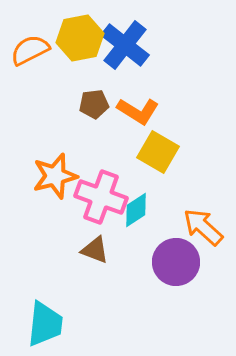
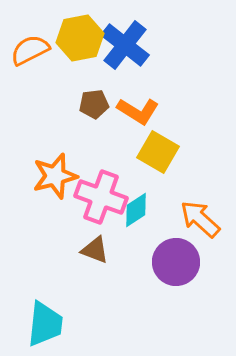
orange arrow: moved 3 px left, 8 px up
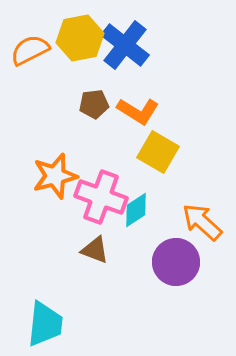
orange arrow: moved 2 px right, 3 px down
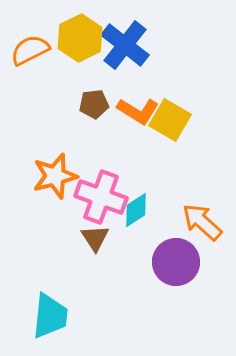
yellow hexagon: rotated 15 degrees counterclockwise
yellow square: moved 12 px right, 32 px up
brown triangle: moved 12 px up; rotated 36 degrees clockwise
cyan trapezoid: moved 5 px right, 8 px up
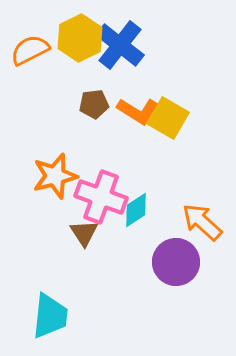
blue cross: moved 5 px left
yellow square: moved 2 px left, 2 px up
brown triangle: moved 11 px left, 5 px up
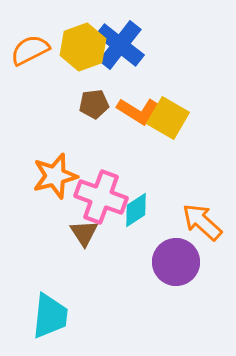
yellow hexagon: moved 3 px right, 9 px down; rotated 6 degrees clockwise
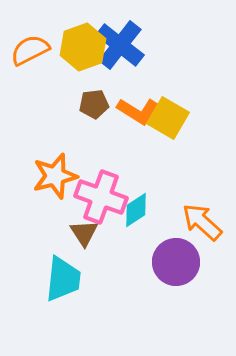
cyan trapezoid: moved 13 px right, 37 px up
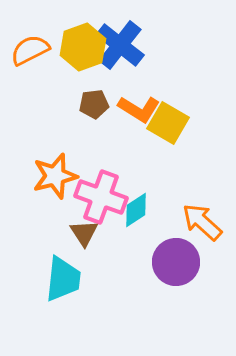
orange L-shape: moved 1 px right, 2 px up
yellow square: moved 5 px down
